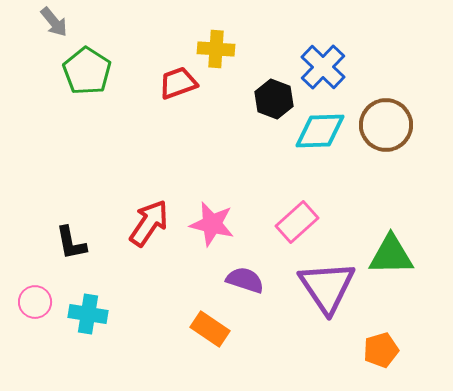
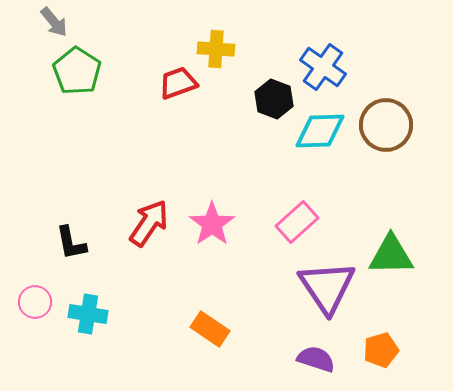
blue cross: rotated 9 degrees counterclockwise
green pentagon: moved 10 px left
pink star: rotated 24 degrees clockwise
purple semicircle: moved 71 px right, 79 px down
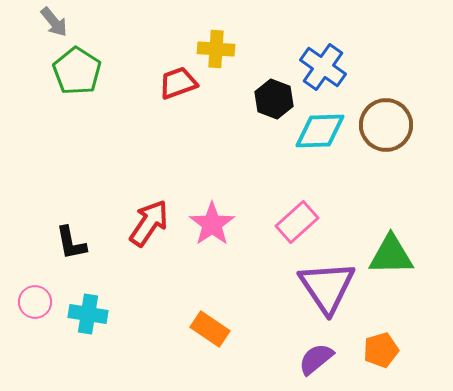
purple semicircle: rotated 57 degrees counterclockwise
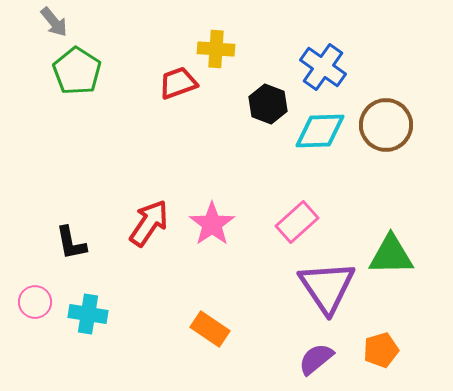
black hexagon: moved 6 px left, 5 px down
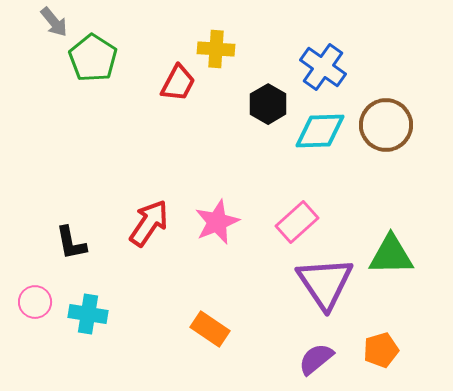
green pentagon: moved 16 px right, 13 px up
red trapezoid: rotated 138 degrees clockwise
black hexagon: rotated 9 degrees clockwise
pink star: moved 5 px right, 2 px up; rotated 12 degrees clockwise
purple triangle: moved 2 px left, 4 px up
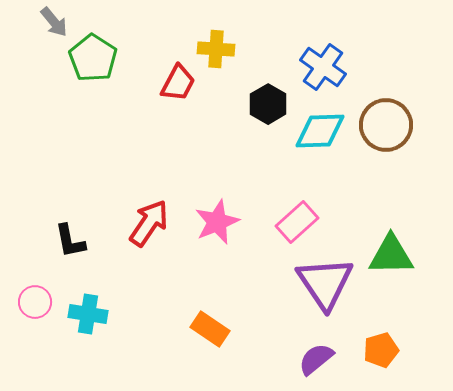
black L-shape: moved 1 px left, 2 px up
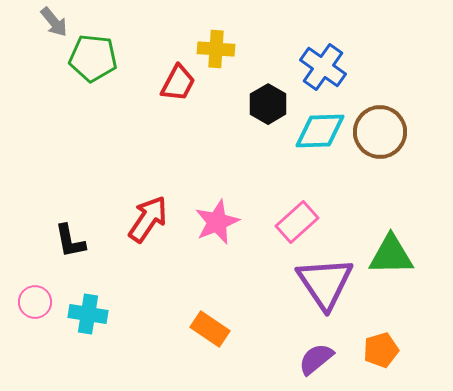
green pentagon: rotated 27 degrees counterclockwise
brown circle: moved 6 px left, 7 px down
red arrow: moved 1 px left, 4 px up
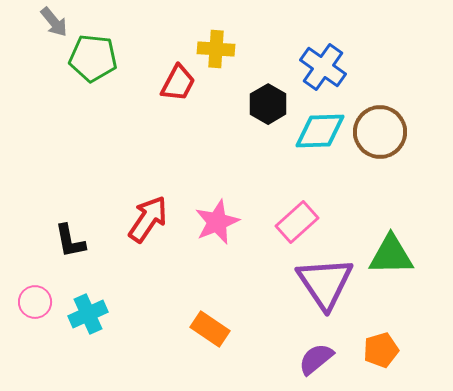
cyan cross: rotated 33 degrees counterclockwise
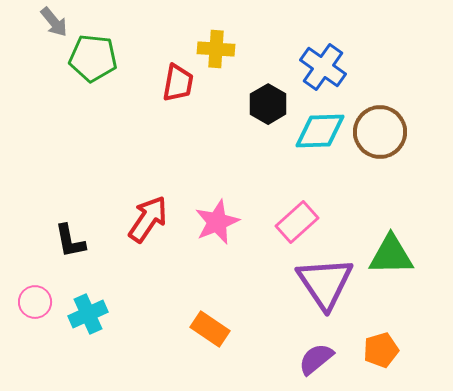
red trapezoid: rotated 18 degrees counterclockwise
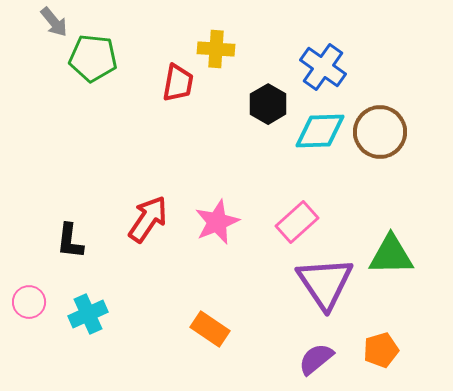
black L-shape: rotated 18 degrees clockwise
pink circle: moved 6 px left
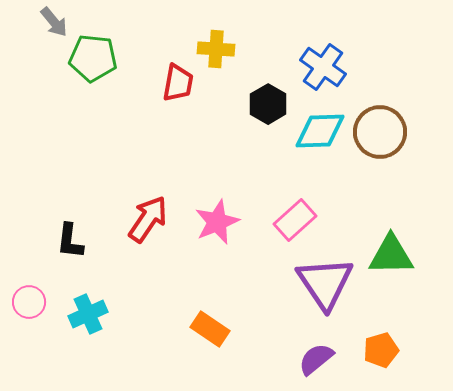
pink rectangle: moved 2 px left, 2 px up
